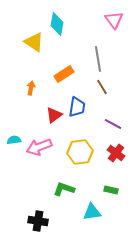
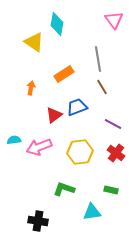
blue trapezoid: rotated 120 degrees counterclockwise
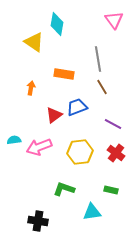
orange rectangle: rotated 42 degrees clockwise
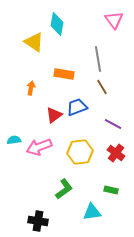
green L-shape: rotated 125 degrees clockwise
